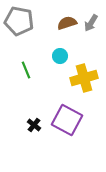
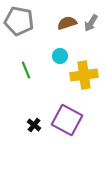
yellow cross: moved 3 px up; rotated 8 degrees clockwise
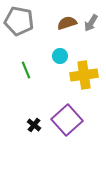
purple square: rotated 20 degrees clockwise
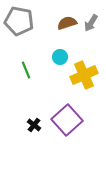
cyan circle: moved 1 px down
yellow cross: rotated 16 degrees counterclockwise
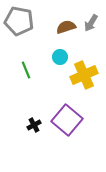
brown semicircle: moved 1 px left, 4 px down
purple square: rotated 8 degrees counterclockwise
black cross: rotated 24 degrees clockwise
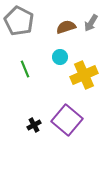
gray pentagon: rotated 16 degrees clockwise
green line: moved 1 px left, 1 px up
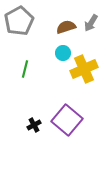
gray pentagon: rotated 16 degrees clockwise
cyan circle: moved 3 px right, 4 px up
green line: rotated 36 degrees clockwise
yellow cross: moved 6 px up
